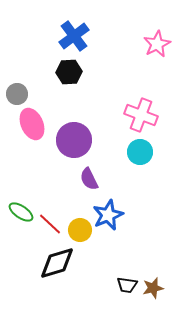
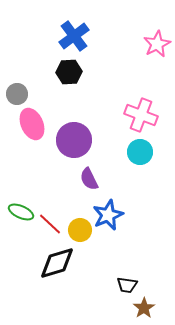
green ellipse: rotated 10 degrees counterclockwise
brown star: moved 9 px left, 20 px down; rotated 20 degrees counterclockwise
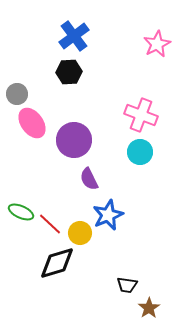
pink ellipse: moved 1 px up; rotated 12 degrees counterclockwise
yellow circle: moved 3 px down
brown star: moved 5 px right
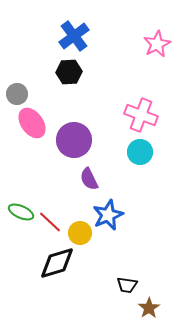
red line: moved 2 px up
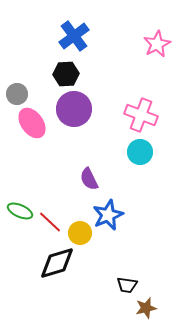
black hexagon: moved 3 px left, 2 px down
purple circle: moved 31 px up
green ellipse: moved 1 px left, 1 px up
brown star: moved 3 px left; rotated 20 degrees clockwise
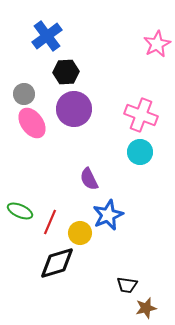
blue cross: moved 27 px left
black hexagon: moved 2 px up
gray circle: moved 7 px right
red line: rotated 70 degrees clockwise
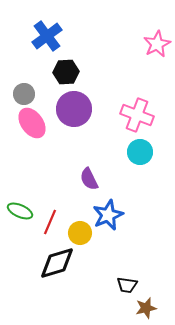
pink cross: moved 4 px left
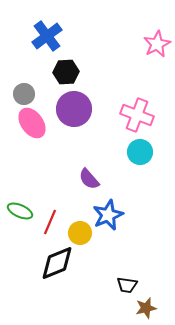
purple semicircle: rotated 15 degrees counterclockwise
black diamond: rotated 6 degrees counterclockwise
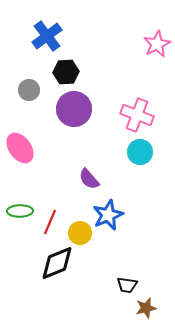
gray circle: moved 5 px right, 4 px up
pink ellipse: moved 12 px left, 25 px down
green ellipse: rotated 25 degrees counterclockwise
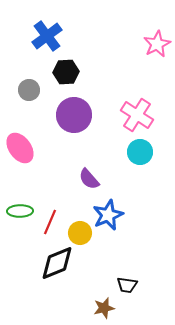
purple circle: moved 6 px down
pink cross: rotated 12 degrees clockwise
brown star: moved 42 px left
